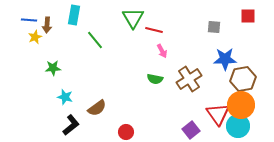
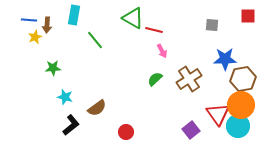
green triangle: rotated 30 degrees counterclockwise
gray square: moved 2 px left, 2 px up
green semicircle: rotated 126 degrees clockwise
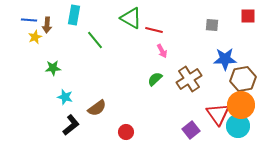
green triangle: moved 2 px left
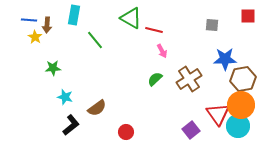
yellow star: rotated 16 degrees counterclockwise
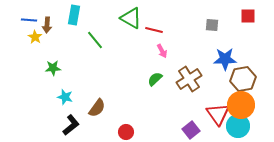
brown semicircle: rotated 18 degrees counterclockwise
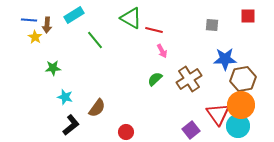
cyan rectangle: rotated 48 degrees clockwise
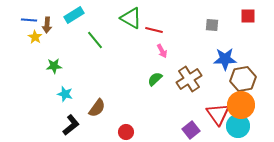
green star: moved 1 px right, 2 px up
cyan star: moved 3 px up
